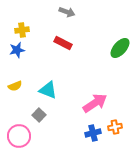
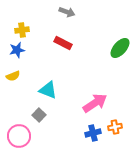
yellow semicircle: moved 2 px left, 10 px up
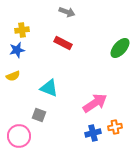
cyan triangle: moved 1 px right, 2 px up
gray square: rotated 24 degrees counterclockwise
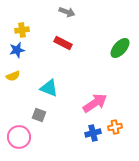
pink circle: moved 1 px down
